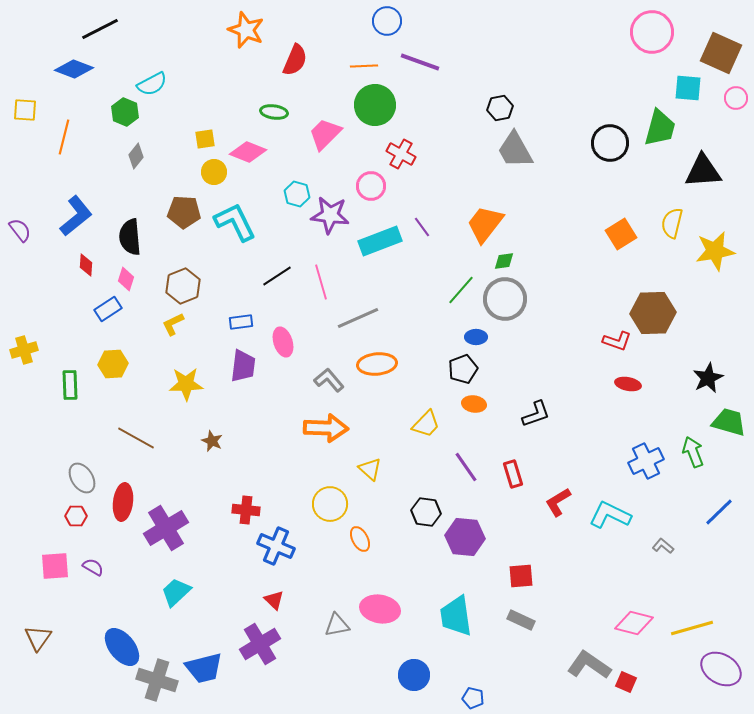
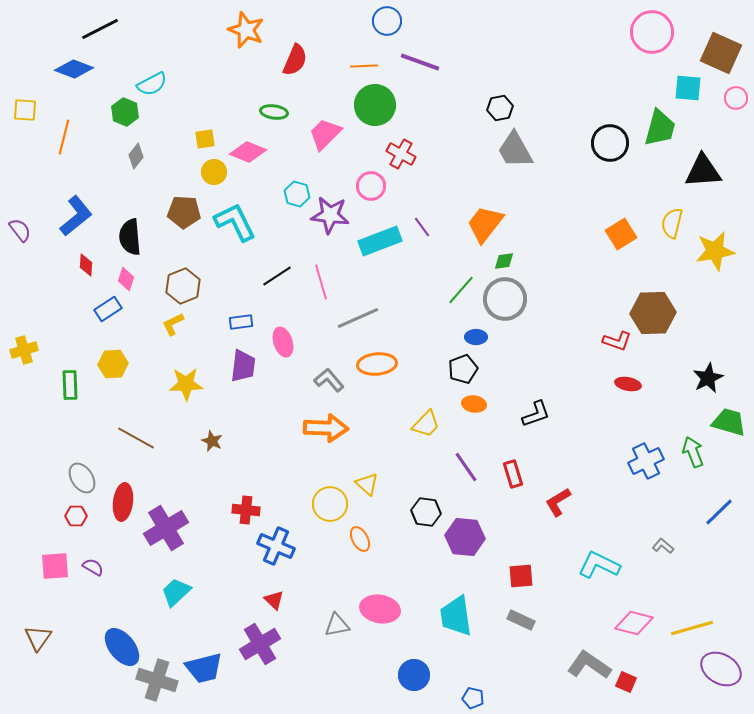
yellow triangle at (370, 469): moved 3 px left, 15 px down
cyan L-shape at (610, 515): moved 11 px left, 50 px down
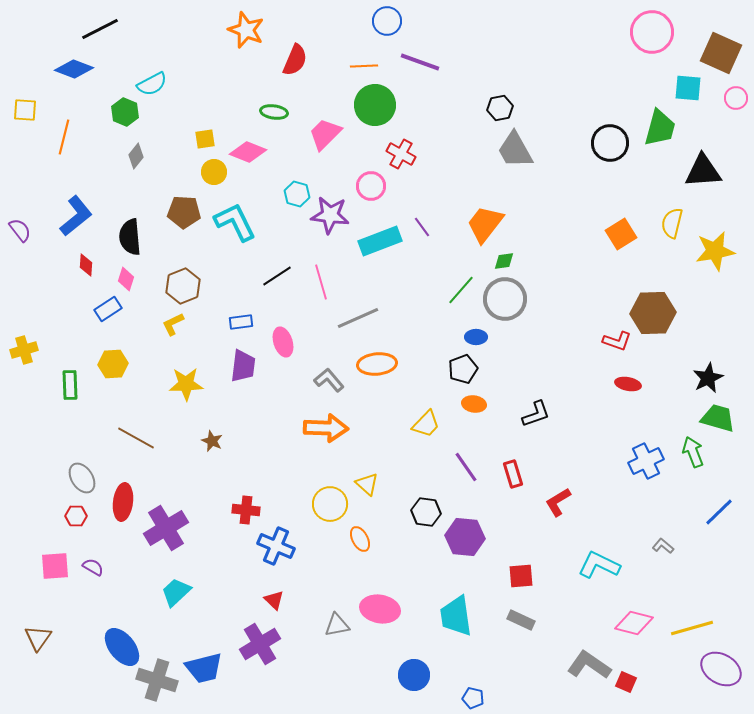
green trapezoid at (729, 422): moved 11 px left, 4 px up
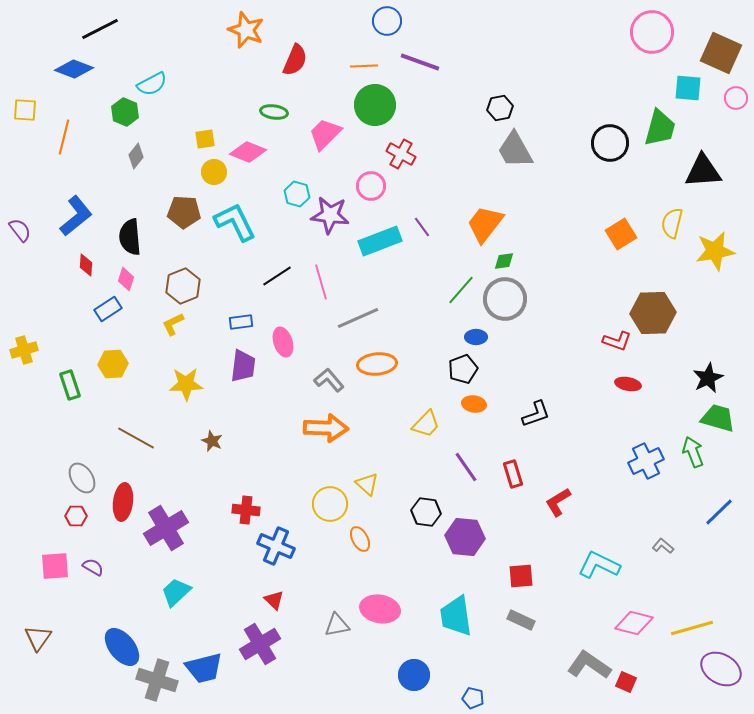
green rectangle at (70, 385): rotated 16 degrees counterclockwise
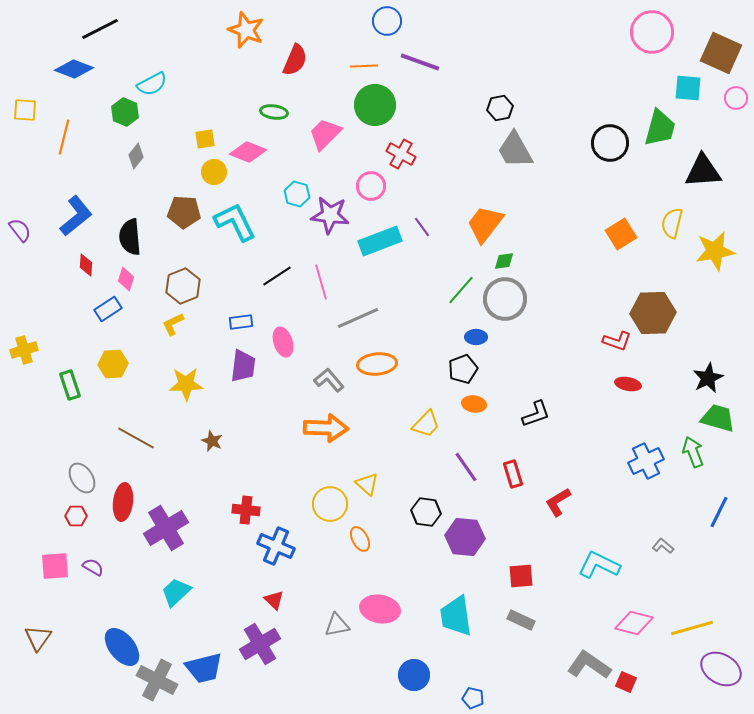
blue line at (719, 512): rotated 20 degrees counterclockwise
gray cross at (157, 680): rotated 9 degrees clockwise
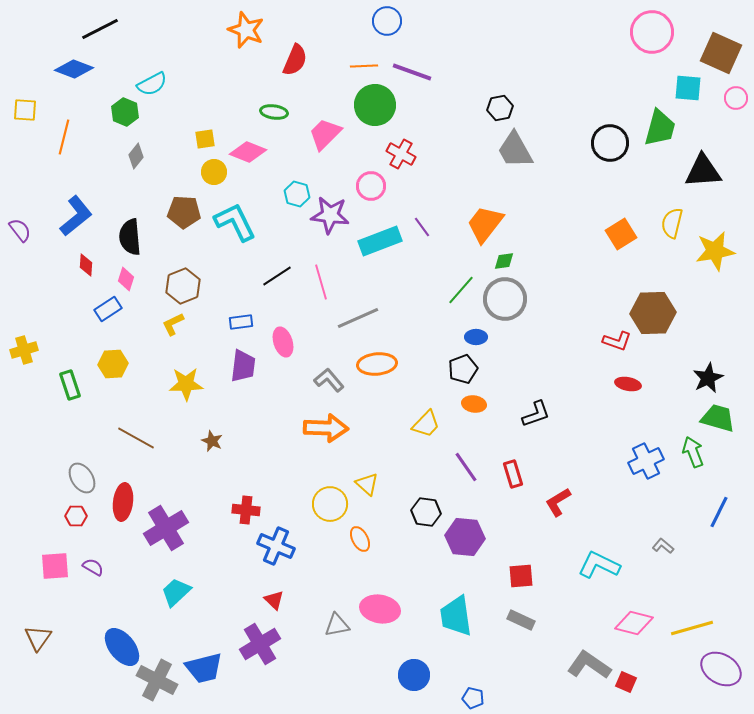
purple line at (420, 62): moved 8 px left, 10 px down
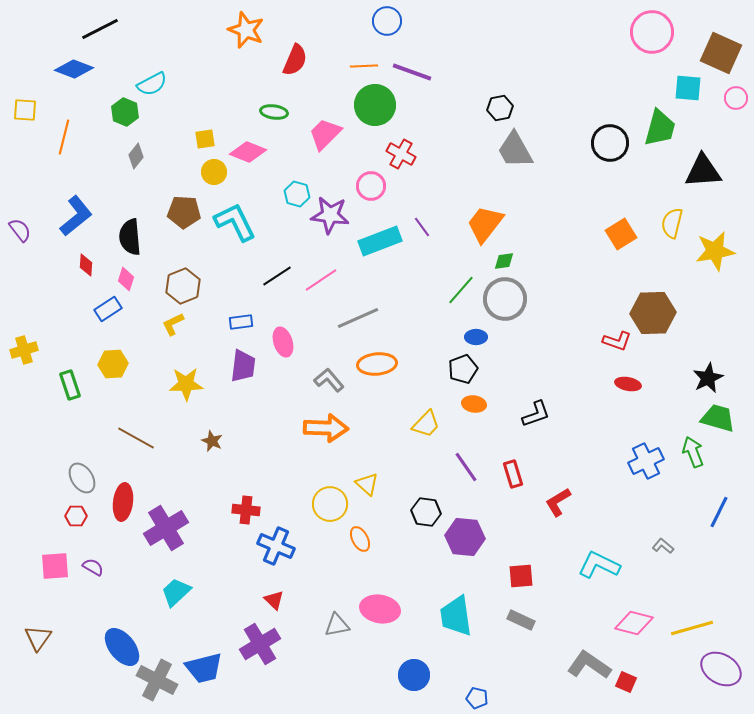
pink line at (321, 282): moved 2 px up; rotated 72 degrees clockwise
blue pentagon at (473, 698): moved 4 px right
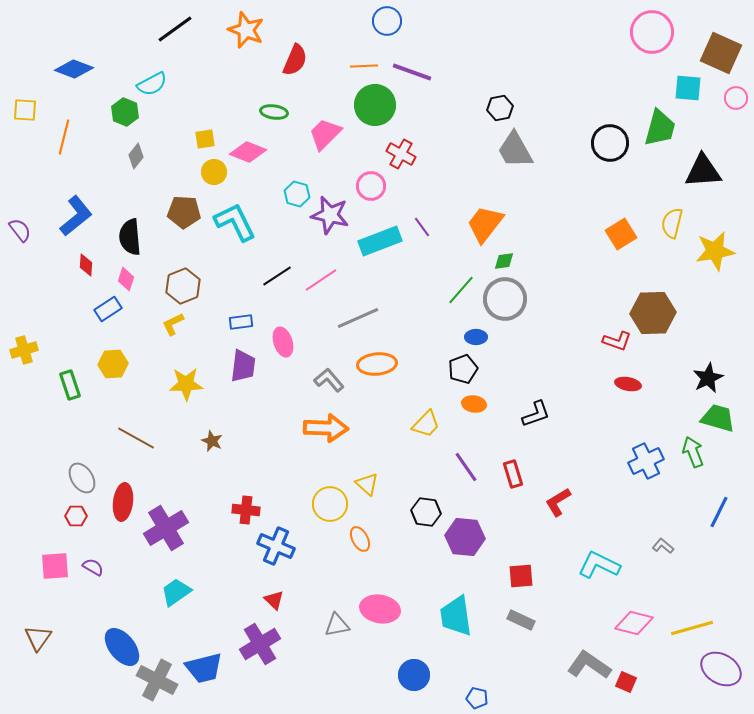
black line at (100, 29): moved 75 px right; rotated 9 degrees counterclockwise
purple star at (330, 215): rotated 6 degrees clockwise
cyan trapezoid at (176, 592): rotated 8 degrees clockwise
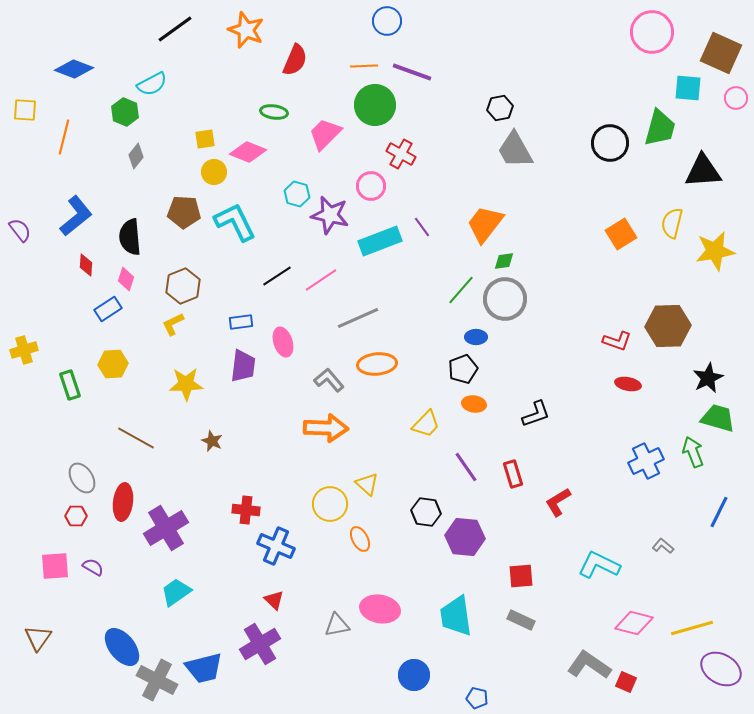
brown hexagon at (653, 313): moved 15 px right, 13 px down
